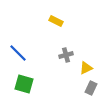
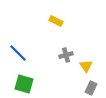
yellow triangle: moved 2 px up; rotated 40 degrees counterclockwise
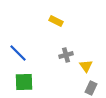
green square: moved 2 px up; rotated 18 degrees counterclockwise
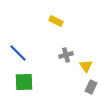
gray rectangle: moved 1 px up
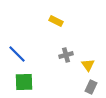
blue line: moved 1 px left, 1 px down
yellow triangle: moved 2 px right, 1 px up
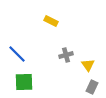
yellow rectangle: moved 5 px left
gray rectangle: moved 1 px right
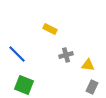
yellow rectangle: moved 1 px left, 8 px down
yellow triangle: rotated 48 degrees counterclockwise
green square: moved 3 px down; rotated 24 degrees clockwise
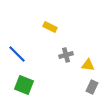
yellow rectangle: moved 2 px up
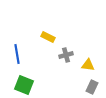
yellow rectangle: moved 2 px left, 10 px down
blue line: rotated 36 degrees clockwise
